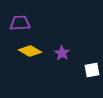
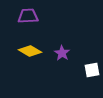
purple trapezoid: moved 8 px right, 7 px up
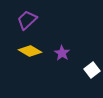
purple trapezoid: moved 1 px left, 4 px down; rotated 40 degrees counterclockwise
white square: rotated 28 degrees counterclockwise
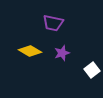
purple trapezoid: moved 26 px right, 3 px down; rotated 125 degrees counterclockwise
purple star: rotated 21 degrees clockwise
